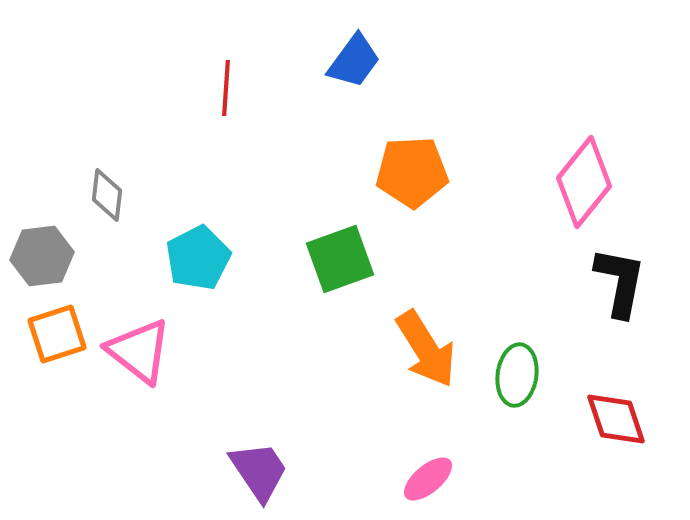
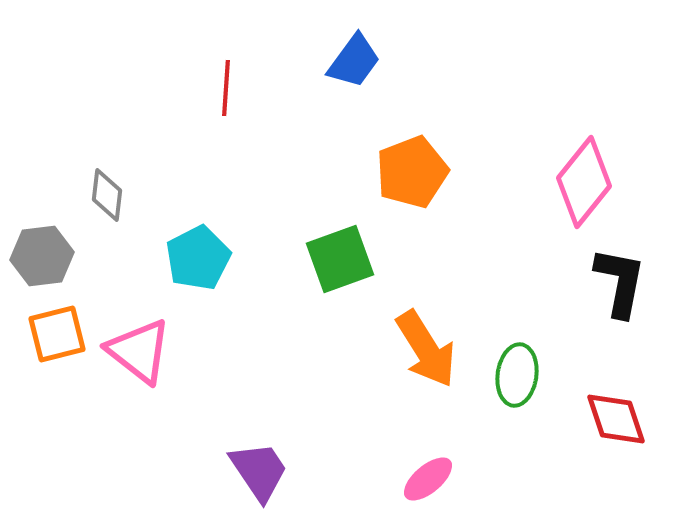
orange pentagon: rotated 18 degrees counterclockwise
orange square: rotated 4 degrees clockwise
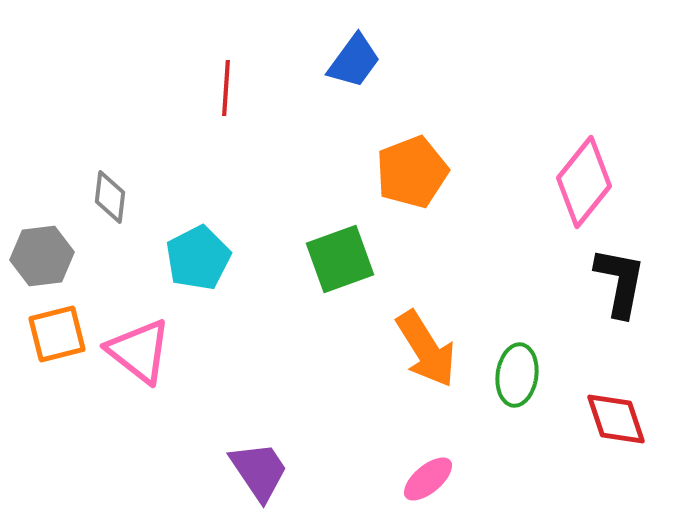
gray diamond: moved 3 px right, 2 px down
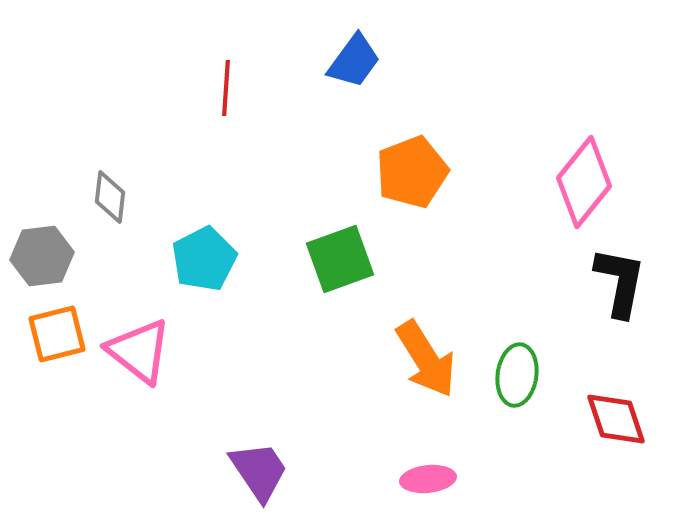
cyan pentagon: moved 6 px right, 1 px down
orange arrow: moved 10 px down
pink ellipse: rotated 34 degrees clockwise
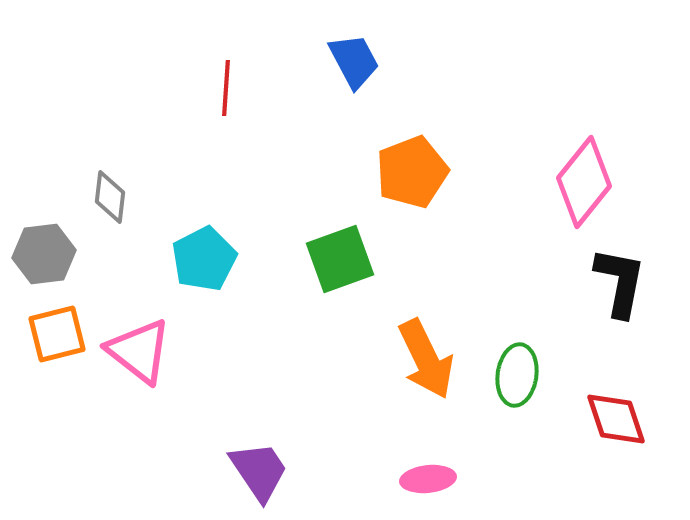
blue trapezoid: rotated 64 degrees counterclockwise
gray hexagon: moved 2 px right, 2 px up
orange arrow: rotated 6 degrees clockwise
